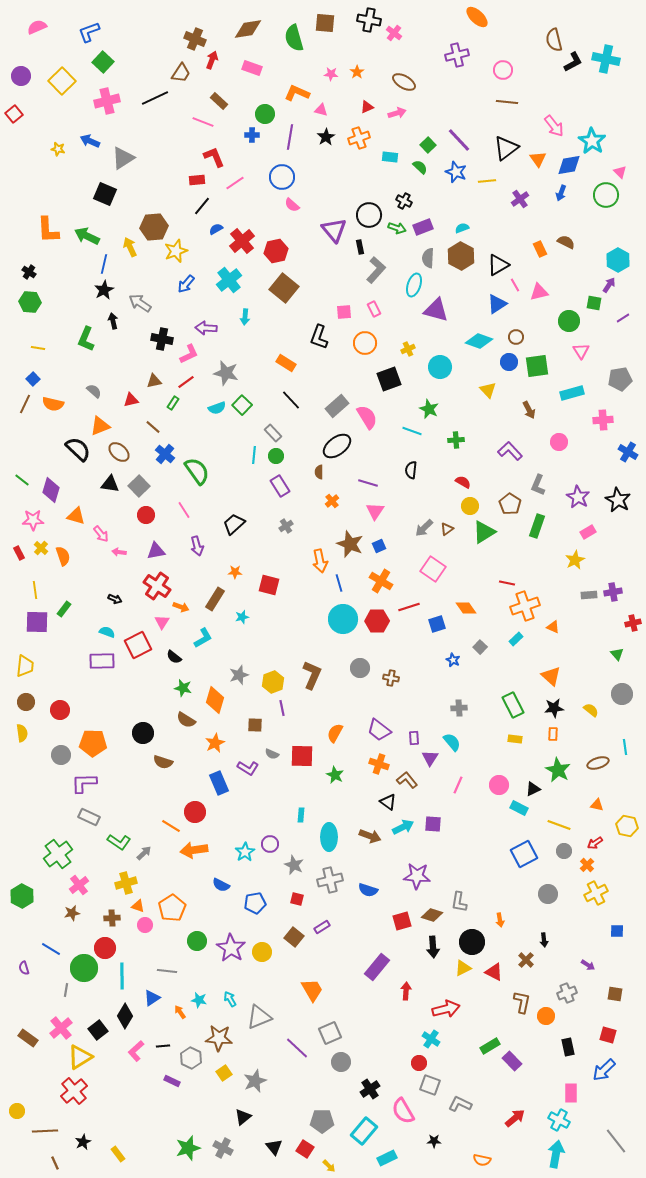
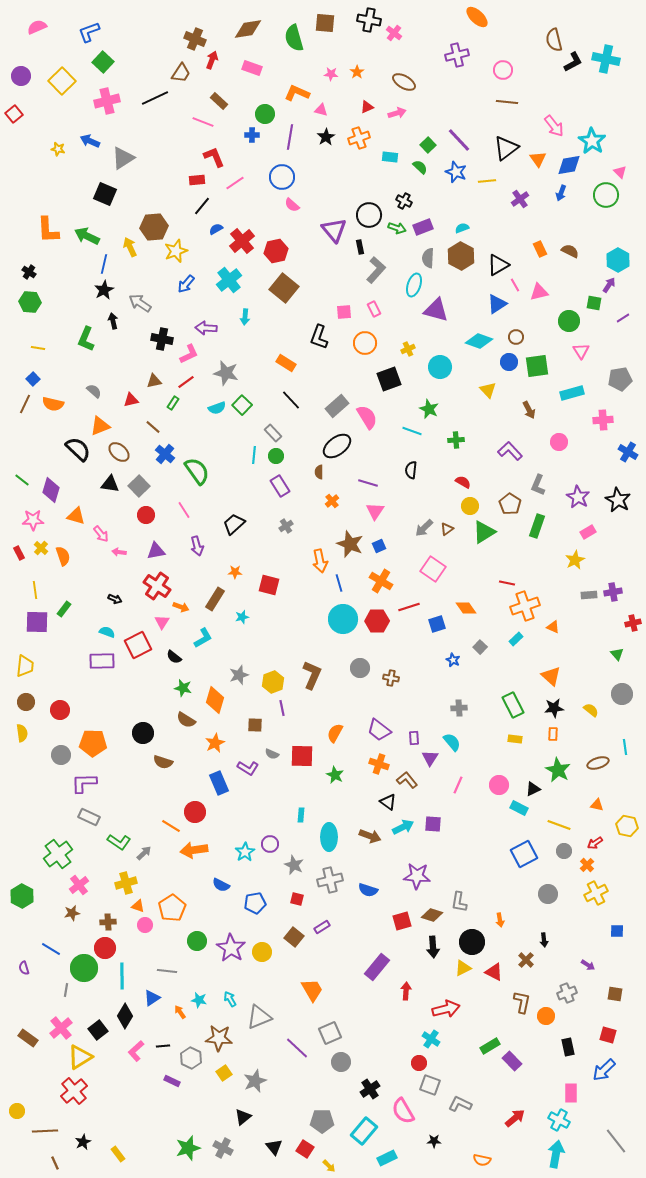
brown semicircle at (566, 242): moved 4 px right, 9 px down
brown cross at (112, 918): moved 4 px left, 4 px down
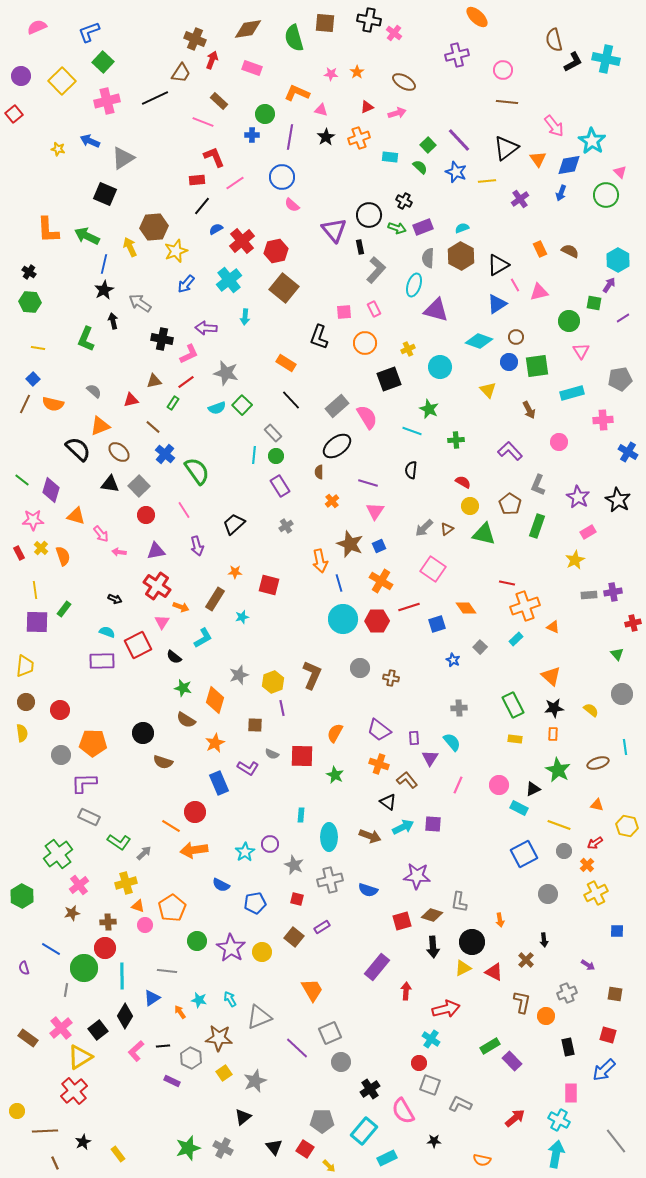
green triangle at (484, 532): moved 2 px down; rotated 45 degrees clockwise
